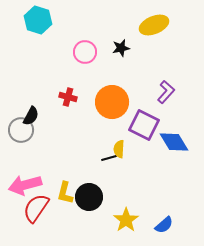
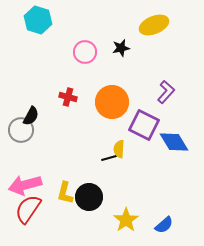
red semicircle: moved 8 px left, 1 px down
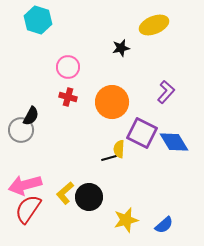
pink circle: moved 17 px left, 15 px down
purple square: moved 2 px left, 8 px down
yellow L-shape: rotated 35 degrees clockwise
yellow star: rotated 20 degrees clockwise
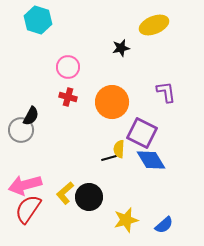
purple L-shape: rotated 50 degrees counterclockwise
blue diamond: moved 23 px left, 18 px down
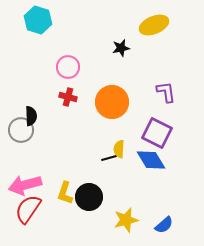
black semicircle: rotated 30 degrees counterclockwise
purple square: moved 15 px right
yellow L-shape: rotated 30 degrees counterclockwise
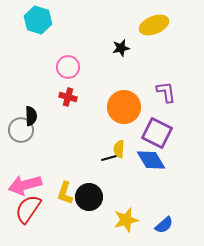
orange circle: moved 12 px right, 5 px down
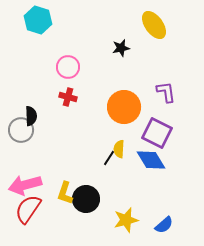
yellow ellipse: rotated 76 degrees clockwise
black line: rotated 42 degrees counterclockwise
black circle: moved 3 px left, 2 px down
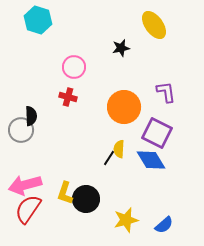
pink circle: moved 6 px right
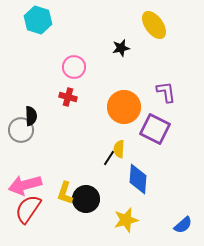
purple square: moved 2 px left, 4 px up
blue diamond: moved 13 px left, 19 px down; rotated 36 degrees clockwise
blue semicircle: moved 19 px right
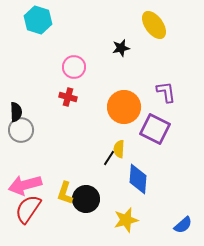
black semicircle: moved 15 px left, 4 px up
